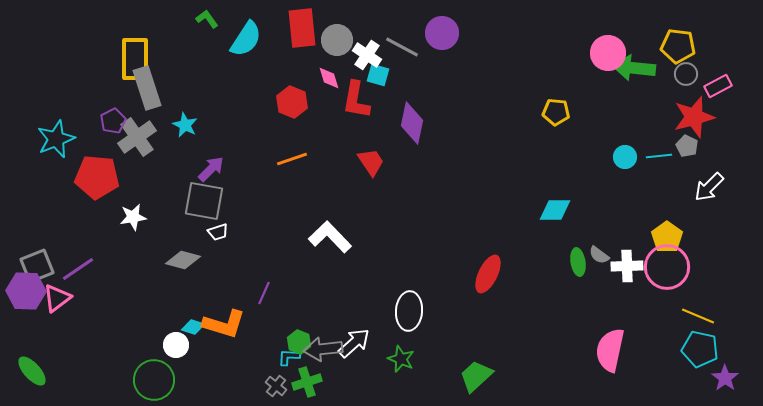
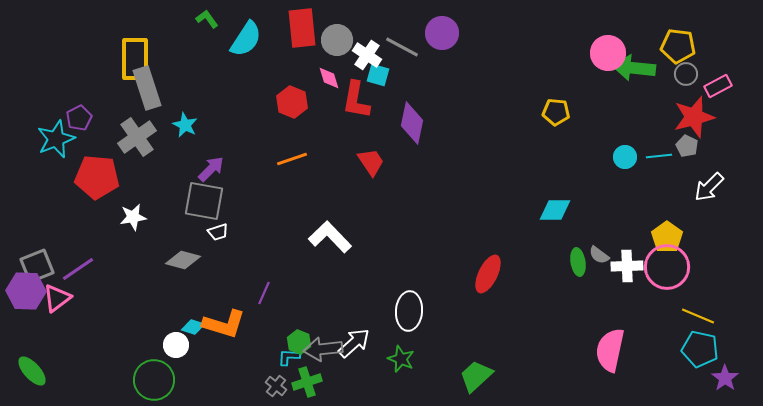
purple pentagon at (113, 121): moved 34 px left, 3 px up
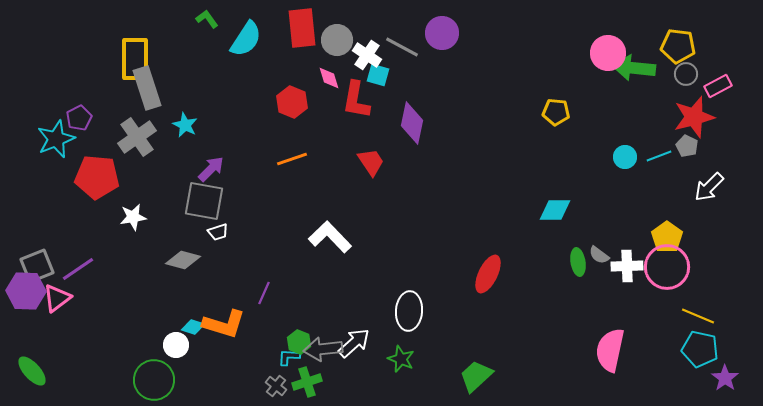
cyan line at (659, 156): rotated 15 degrees counterclockwise
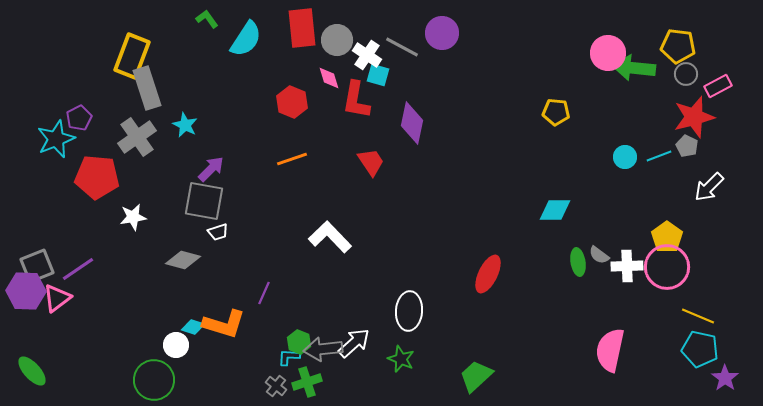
yellow rectangle at (135, 59): moved 3 px left, 3 px up; rotated 21 degrees clockwise
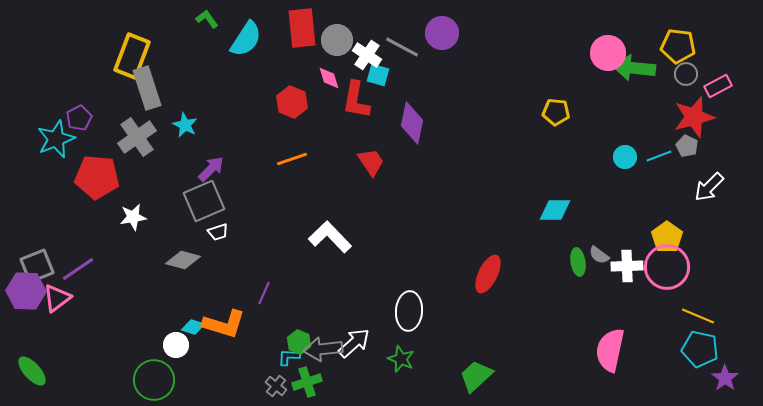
gray square at (204, 201): rotated 33 degrees counterclockwise
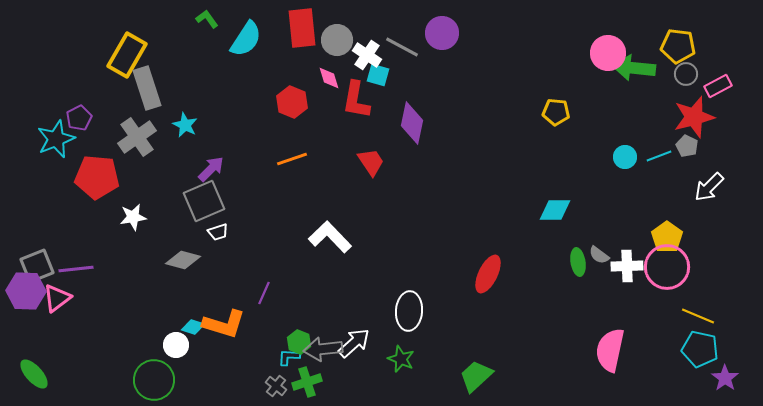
yellow rectangle at (132, 56): moved 5 px left, 1 px up; rotated 9 degrees clockwise
purple line at (78, 269): moved 2 px left; rotated 28 degrees clockwise
green ellipse at (32, 371): moved 2 px right, 3 px down
